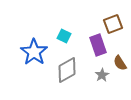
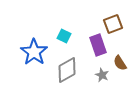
gray star: rotated 16 degrees counterclockwise
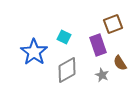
cyan square: moved 1 px down
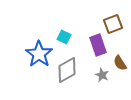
blue star: moved 5 px right, 2 px down
